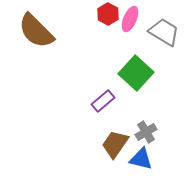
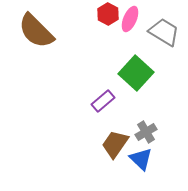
blue triangle: rotated 30 degrees clockwise
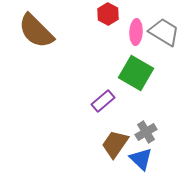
pink ellipse: moved 6 px right, 13 px down; rotated 20 degrees counterclockwise
green square: rotated 12 degrees counterclockwise
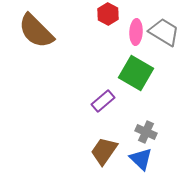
gray cross: rotated 35 degrees counterclockwise
brown trapezoid: moved 11 px left, 7 px down
